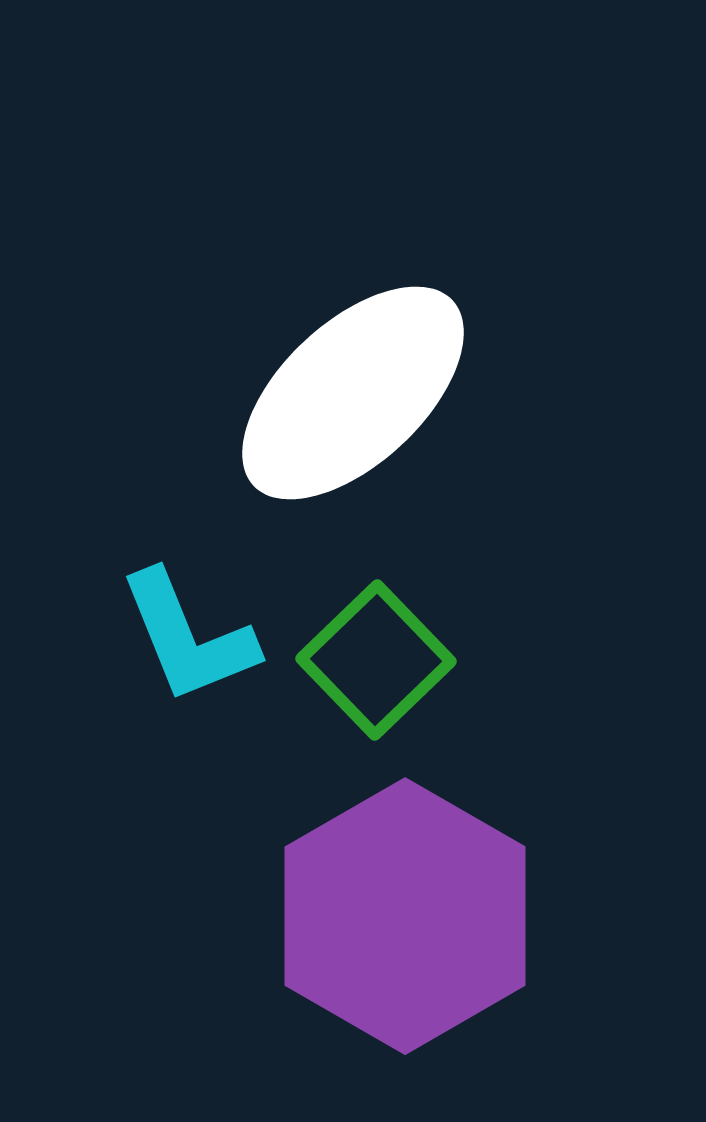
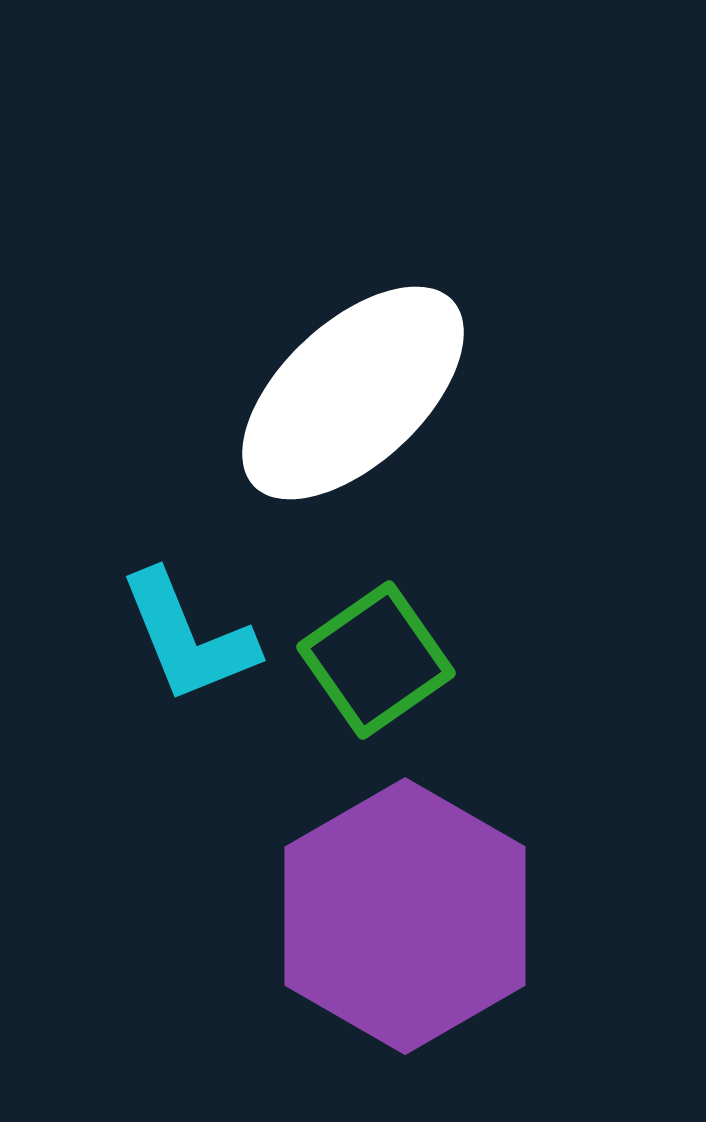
green square: rotated 9 degrees clockwise
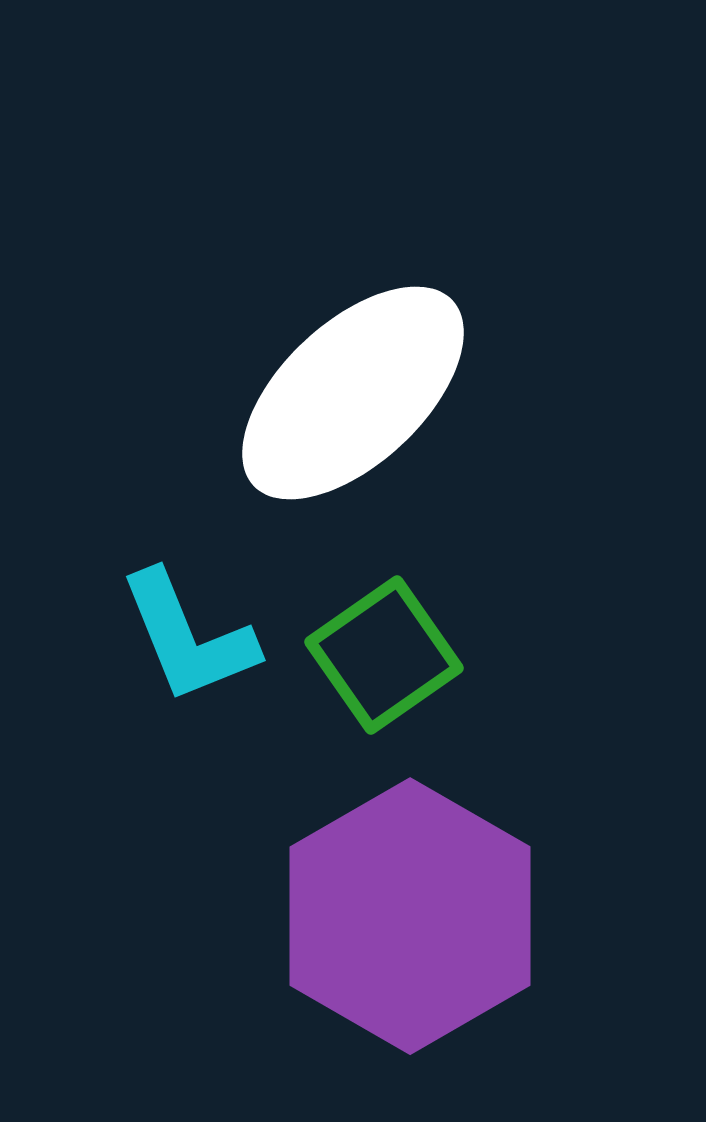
green square: moved 8 px right, 5 px up
purple hexagon: moved 5 px right
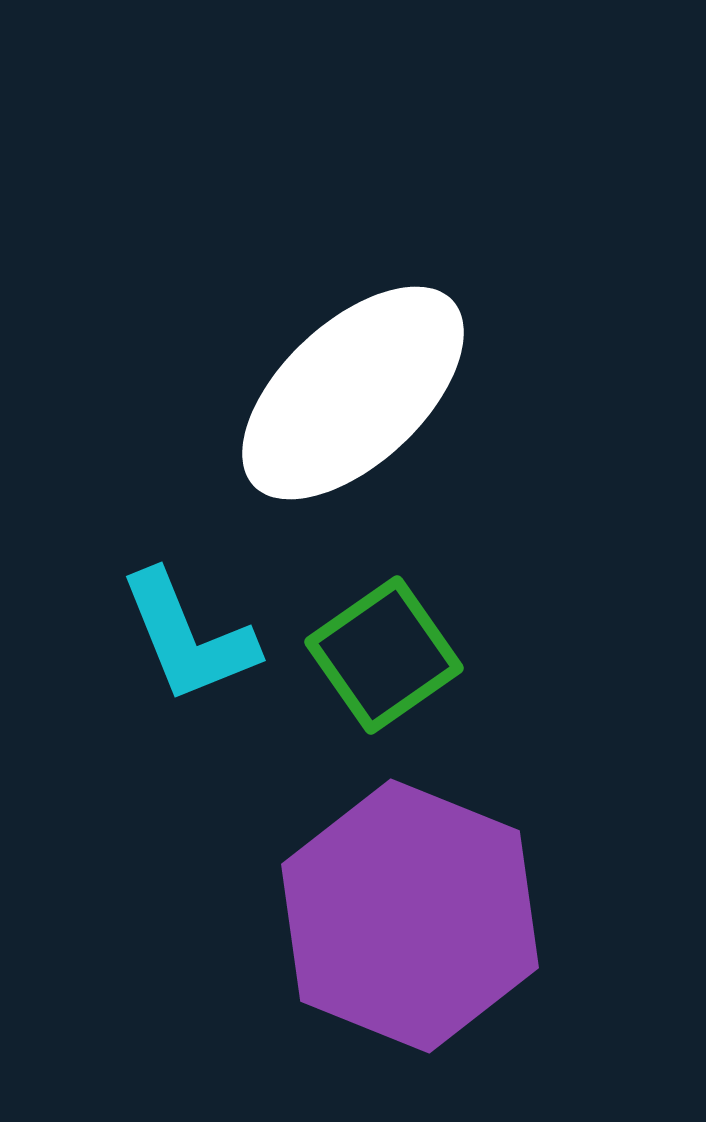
purple hexagon: rotated 8 degrees counterclockwise
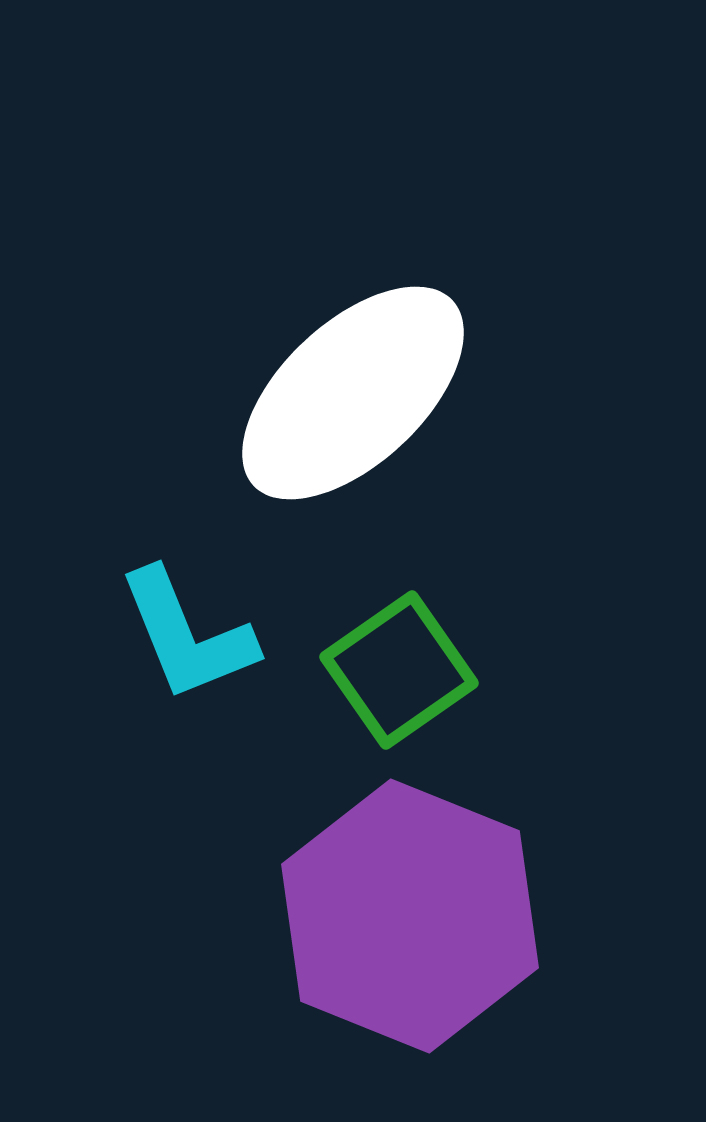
cyan L-shape: moved 1 px left, 2 px up
green square: moved 15 px right, 15 px down
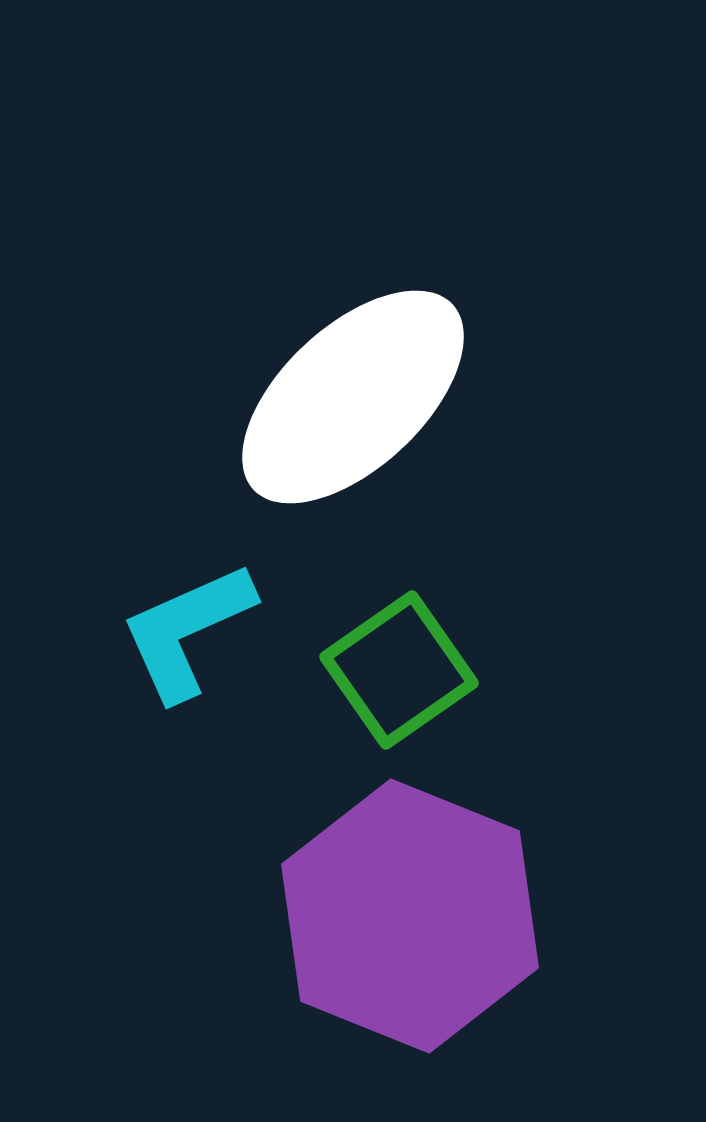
white ellipse: moved 4 px down
cyan L-shape: moved 4 px up; rotated 88 degrees clockwise
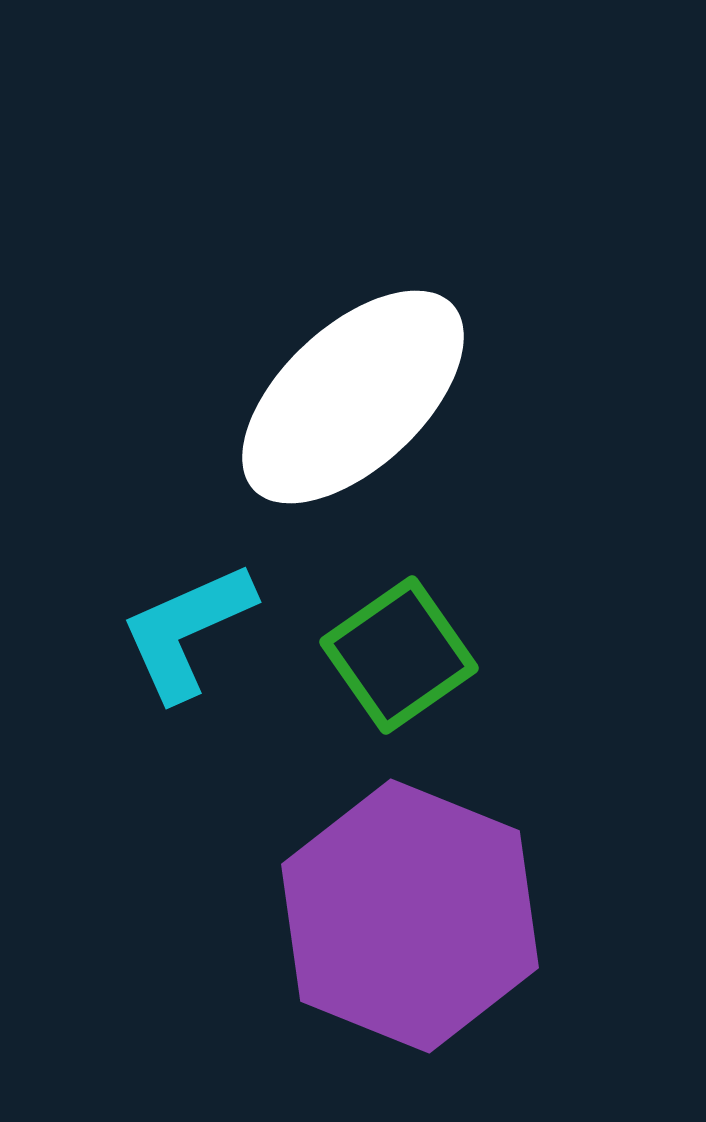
green square: moved 15 px up
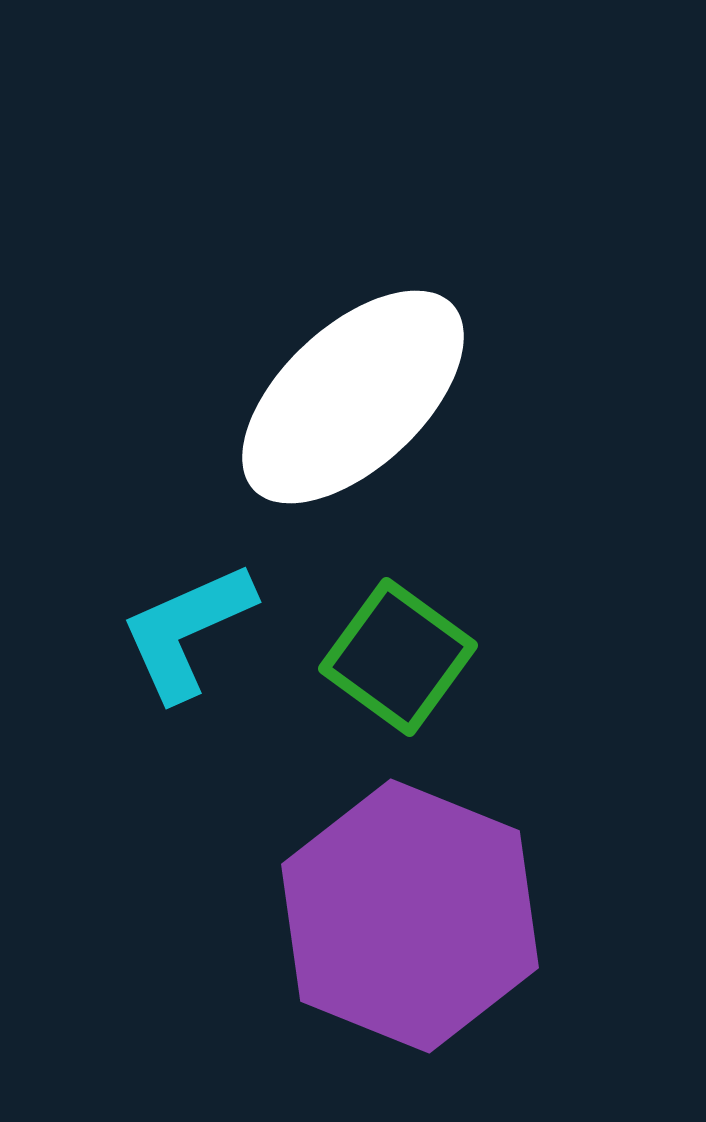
green square: moved 1 px left, 2 px down; rotated 19 degrees counterclockwise
